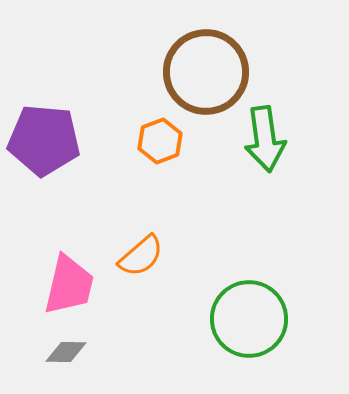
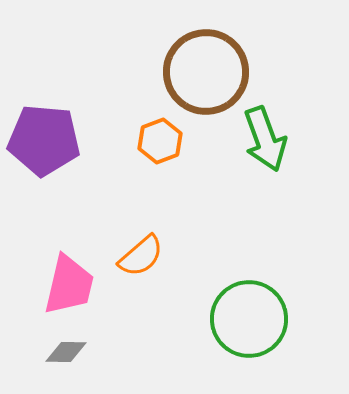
green arrow: rotated 12 degrees counterclockwise
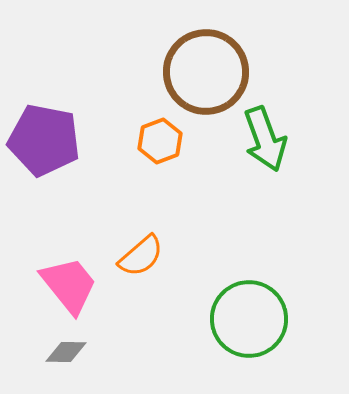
purple pentagon: rotated 6 degrees clockwise
pink trapezoid: rotated 52 degrees counterclockwise
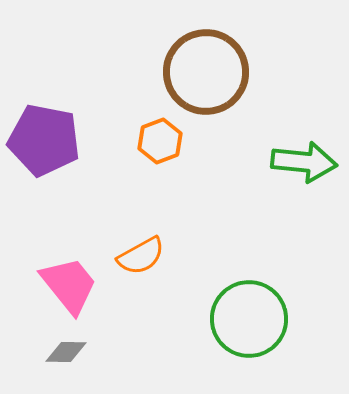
green arrow: moved 39 px right, 23 px down; rotated 64 degrees counterclockwise
orange semicircle: rotated 12 degrees clockwise
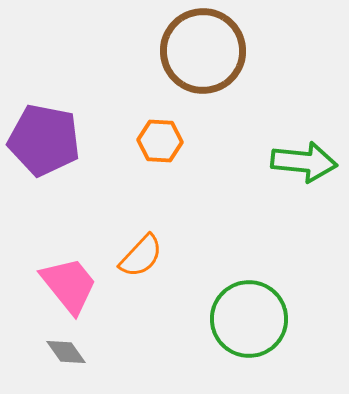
brown circle: moved 3 px left, 21 px up
orange hexagon: rotated 24 degrees clockwise
orange semicircle: rotated 18 degrees counterclockwise
gray diamond: rotated 54 degrees clockwise
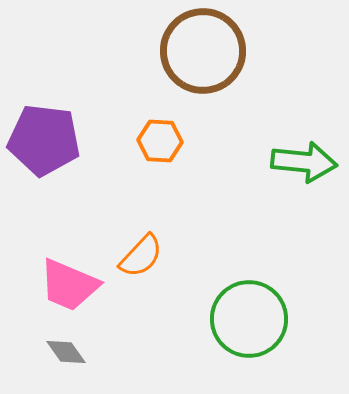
purple pentagon: rotated 4 degrees counterclockwise
pink trapezoid: rotated 152 degrees clockwise
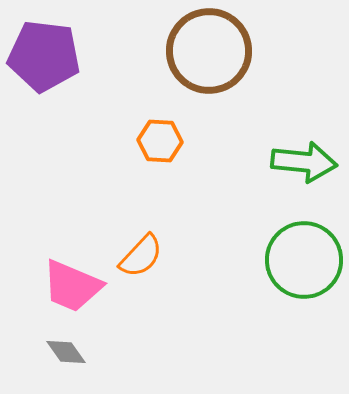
brown circle: moved 6 px right
purple pentagon: moved 84 px up
pink trapezoid: moved 3 px right, 1 px down
green circle: moved 55 px right, 59 px up
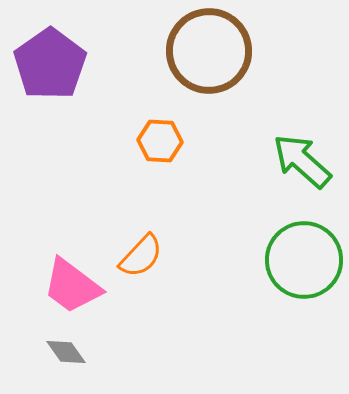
purple pentagon: moved 6 px right, 8 px down; rotated 30 degrees clockwise
green arrow: moved 2 px left, 1 px up; rotated 144 degrees counterclockwise
pink trapezoid: rotated 14 degrees clockwise
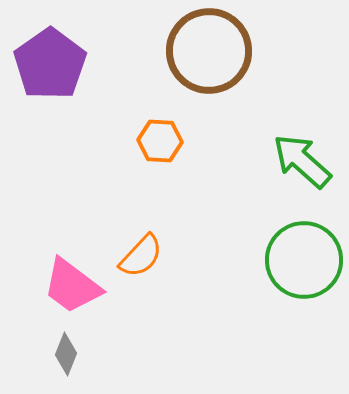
gray diamond: moved 2 px down; rotated 57 degrees clockwise
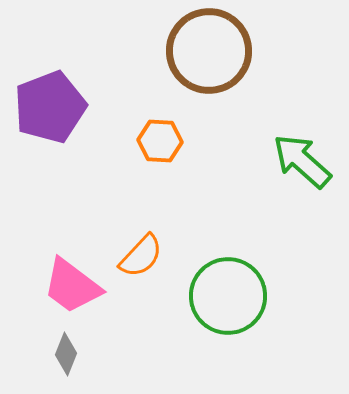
purple pentagon: moved 43 px down; rotated 14 degrees clockwise
green circle: moved 76 px left, 36 px down
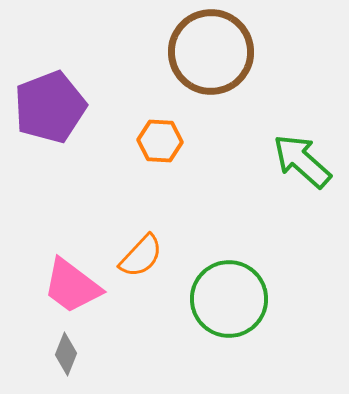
brown circle: moved 2 px right, 1 px down
green circle: moved 1 px right, 3 px down
